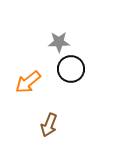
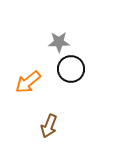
brown arrow: moved 1 px down
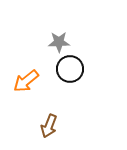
black circle: moved 1 px left
orange arrow: moved 2 px left, 1 px up
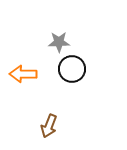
black circle: moved 2 px right
orange arrow: moved 3 px left, 7 px up; rotated 40 degrees clockwise
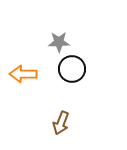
brown arrow: moved 12 px right, 3 px up
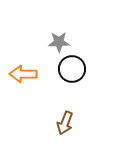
brown arrow: moved 4 px right
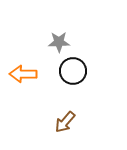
black circle: moved 1 px right, 2 px down
brown arrow: moved 1 px up; rotated 20 degrees clockwise
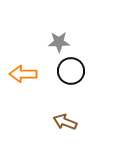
black circle: moved 2 px left
brown arrow: rotated 70 degrees clockwise
